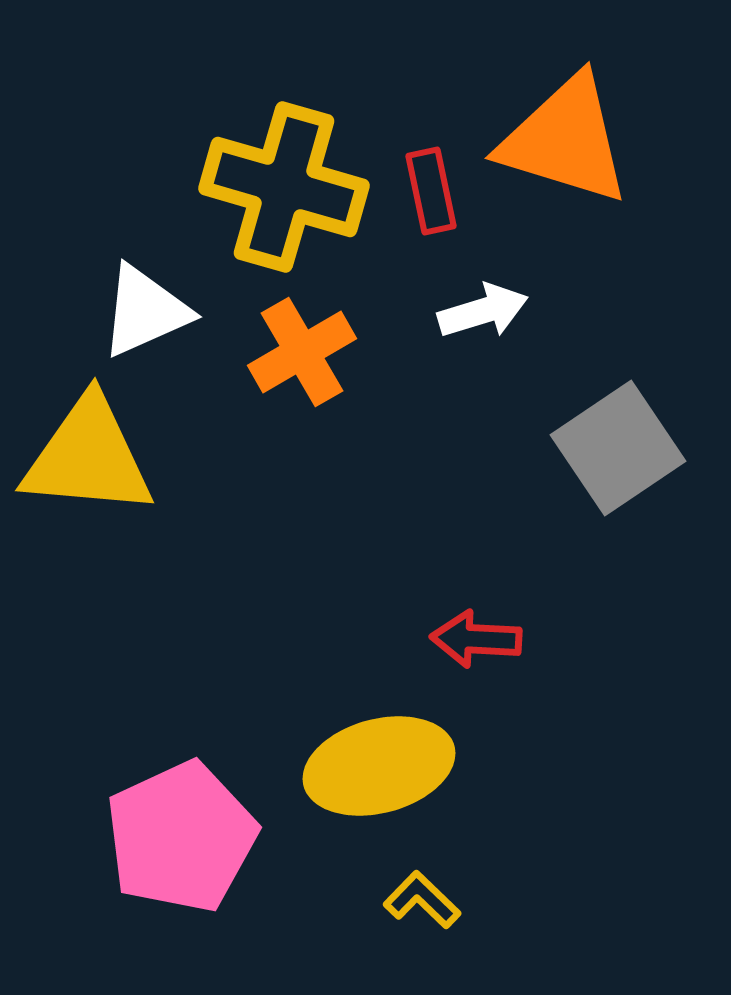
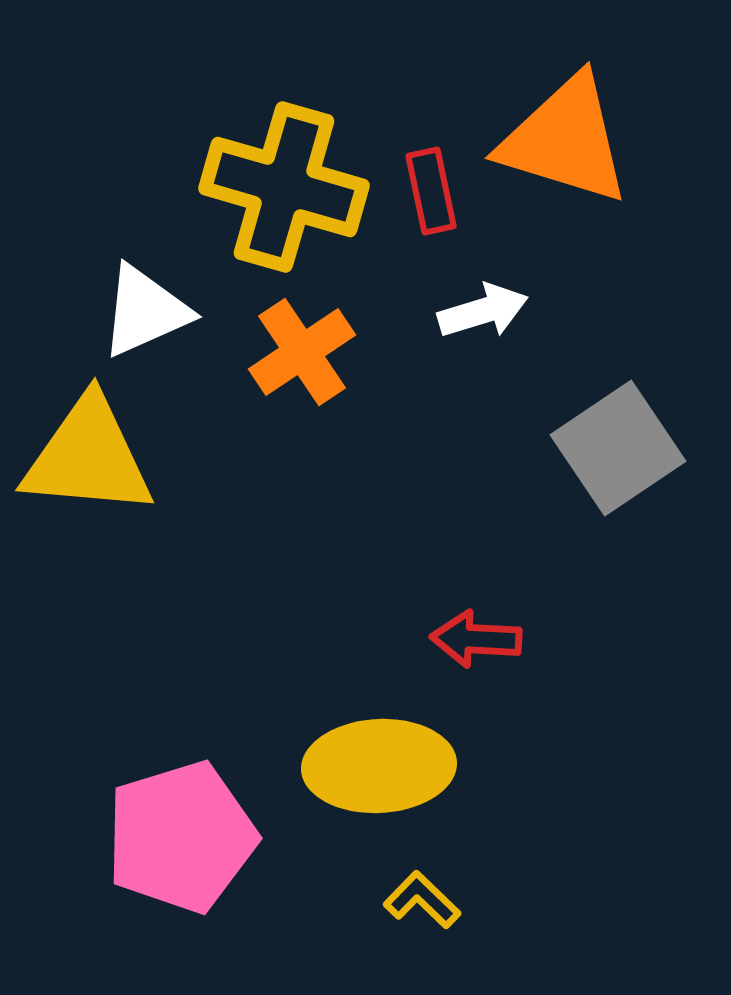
orange cross: rotated 4 degrees counterclockwise
yellow ellipse: rotated 12 degrees clockwise
pink pentagon: rotated 8 degrees clockwise
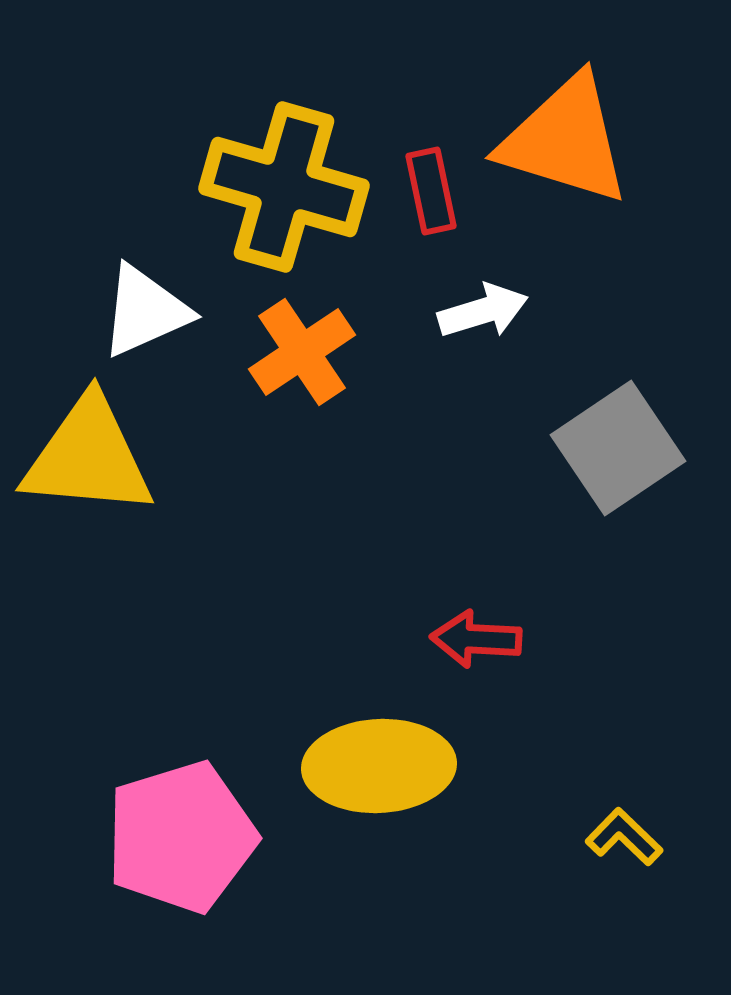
yellow L-shape: moved 202 px right, 63 px up
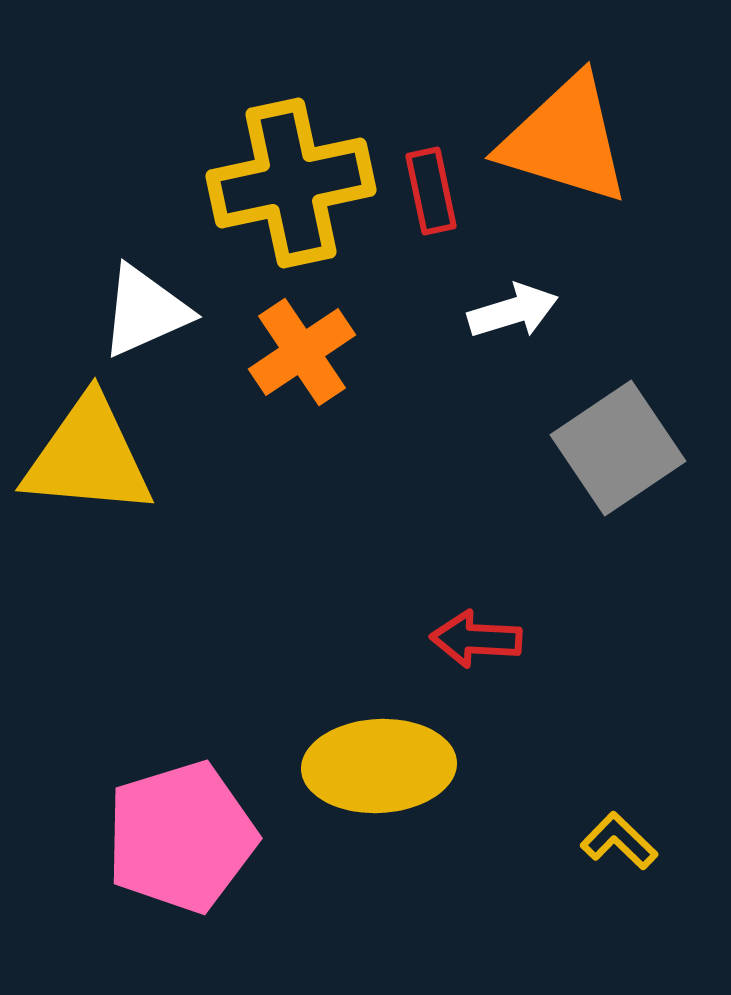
yellow cross: moved 7 px right, 4 px up; rotated 28 degrees counterclockwise
white arrow: moved 30 px right
yellow L-shape: moved 5 px left, 4 px down
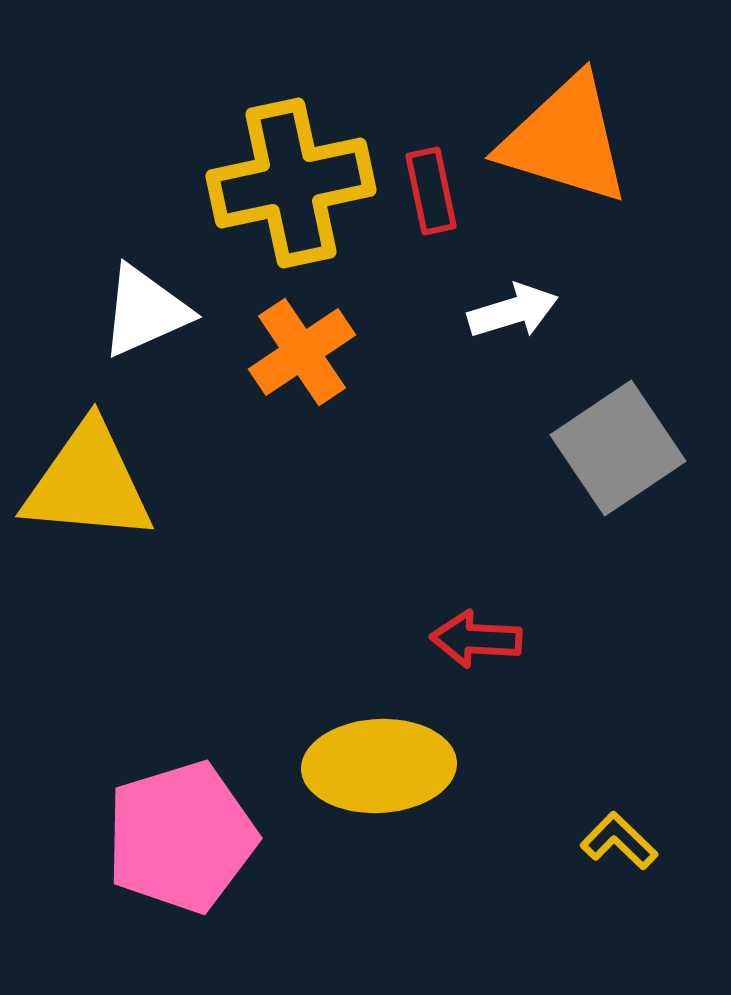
yellow triangle: moved 26 px down
